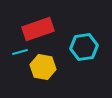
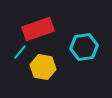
cyan line: rotated 35 degrees counterclockwise
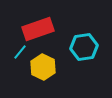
yellow hexagon: rotated 15 degrees clockwise
